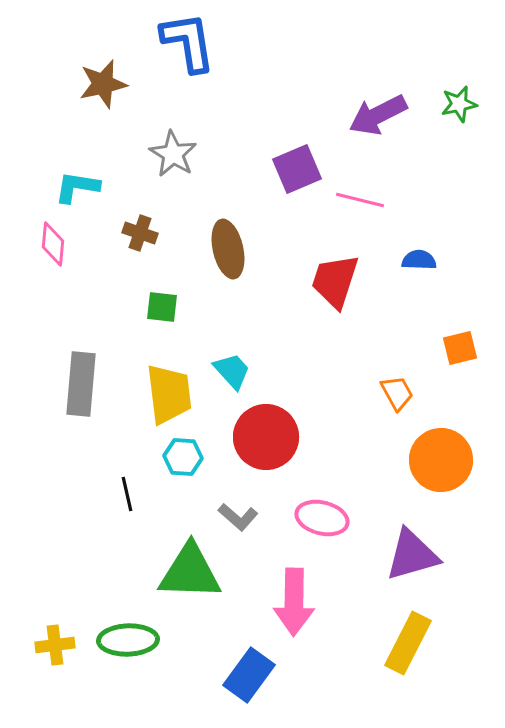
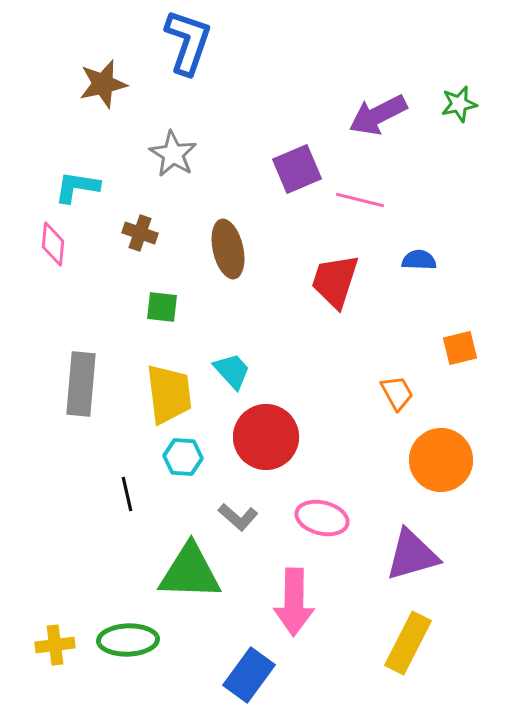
blue L-shape: rotated 28 degrees clockwise
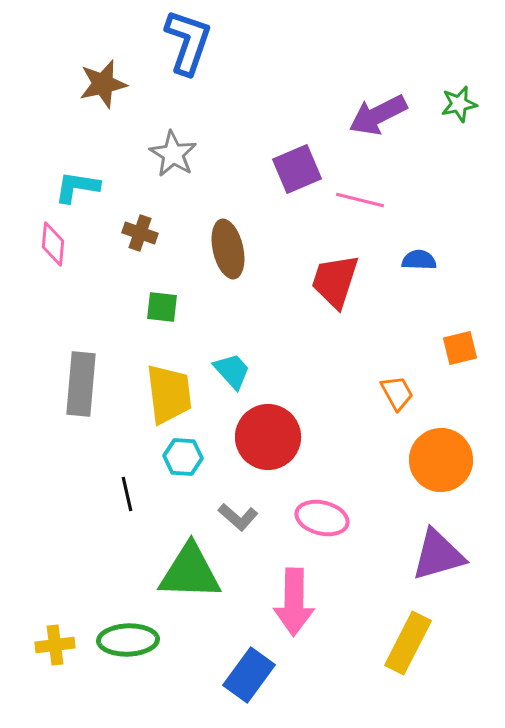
red circle: moved 2 px right
purple triangle: moved 26 px right
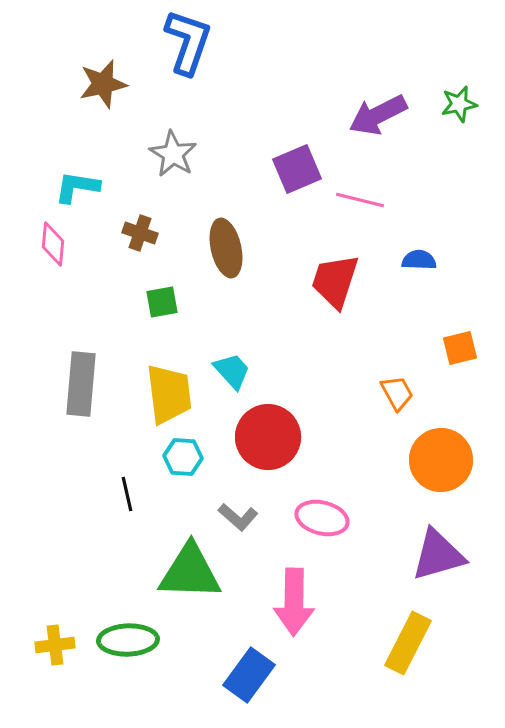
brown ellipse: moved 2 px left, 1 px up
green square: moved 5 px up; rotated 16 degrees counterclockwise
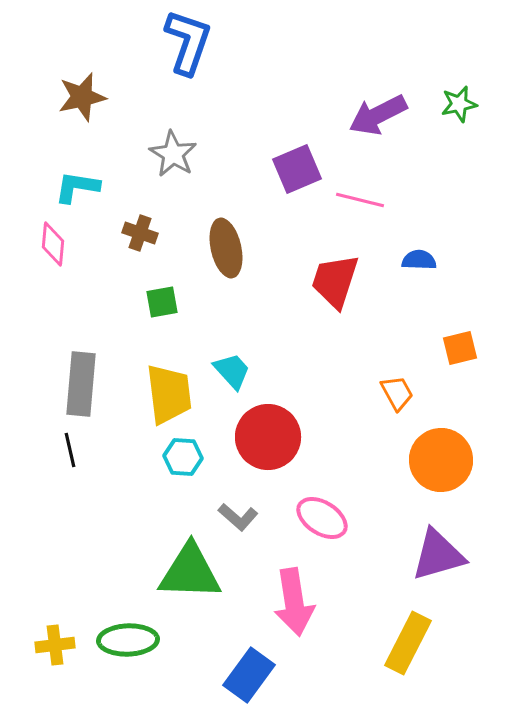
brown star: moved 21 px left, 13 px down
black line: moved 57 px left, 44 px up
pink ellipse: rotated 18 degrees clockwise
pink arrow: rotated 10 degrees counterclockwise
